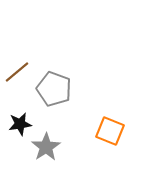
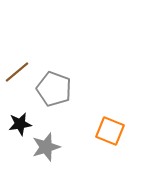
gray star: rotated 16 degrees clockwise
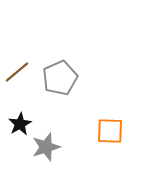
gray pentagon: moved 6 px right, 11 px up; rotated 28 degrees clockwise
black star: rotated 20 degrees counterclockwise
orange square: rotated 20 degrees counterclockwise
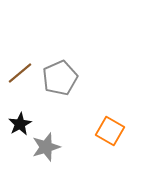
brown line: moved 3 px right, 1 px down
orange square: rotated 28 degrees clockwise
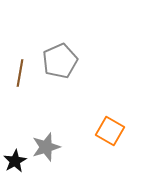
brown line: rotated 40 degrees counterclockwise
gray pentagon: moved 17 px up
black star: moved 5 px left, 37 px down
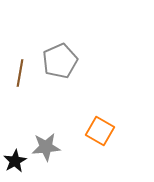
orange square: moved 10 px left
gray star: rotated 12 degrees clockwise
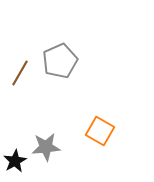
brown line: rotated 20 degrees clockwise
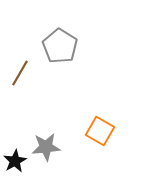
gray pentagon: moved 15 px up; rotated 16 degrees counterclockwise
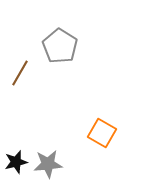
orange square: moved 2 px right, 2 px down
gray star: moved 2 px right, 17 px down
black star: moved 1 px right, 1 px down; rotated 15 degrees clockwise
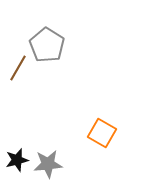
gray pentagon: moved 13 px left, 1 px up
brown line: moved 2 px left, 5 px up
black star: moved 1 px right, 2 px up
